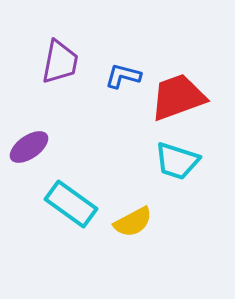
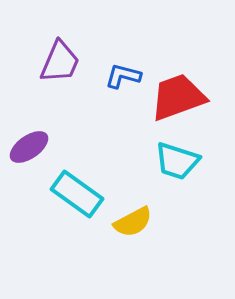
purple trapezoid: rotated 12 degrees clockwise
cyan rectangle: moved 6 px right, 10 px up
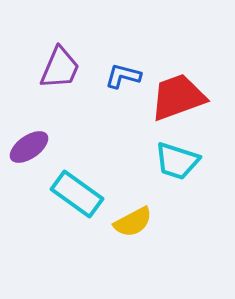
purple trapezoid: moved 6 px down
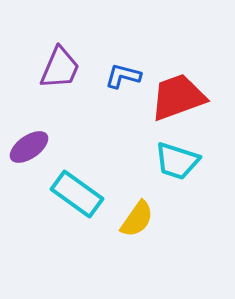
yellow semicircle: moved 4 px right, 3 px up; rotated 27 degrees counterclockwise
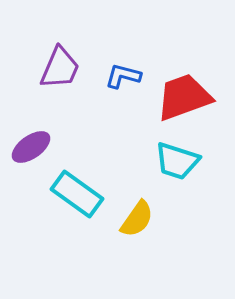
red trapezoid: moved 6 px right
purple ellipse: moved 2 px right
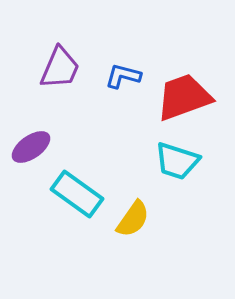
yellow semicircle: moved 4 px left
